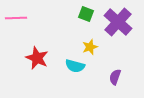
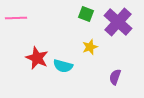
cyan semicircle: moved 12 px left
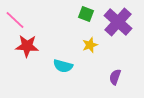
pink line: moved 1 px left, 2 px down; rotated 45 degrees clockwise
yellow star: moved 2 px up
red star: moved 10 px left, 12 px up; rotated 20 degrees counterclockwise
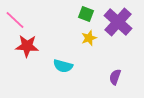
yellow star: moved 1 px left, 7 px up
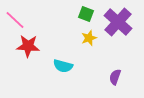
red star: moved 1 px right
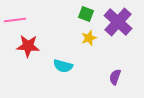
pink line: rotated 50 degrees counterclockwise
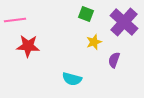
purple cross: moved 6 px right
yellow star: moved 5 px right, 4 px down
cyan semicircle: moved 9 px right, 13 px down
purple semicircle: moved 1 px left, 17 px up
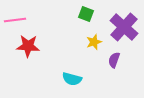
purple cross: moved 5 px down
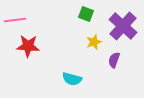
purple cross: moved 1 px left, 1 px up
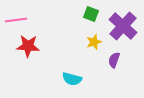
green square: moved 5 px right
pink line: moved 1 px right
